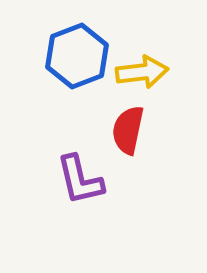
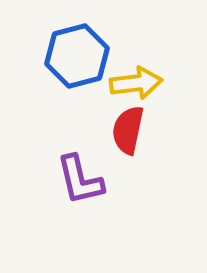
blue hexagon: rotated 6 degrees clockwise
yellow arrow: moved 6 px left, 11 px down
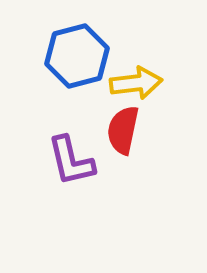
red semicircle: moved 5 px left
purple L-shape: moved 9 px left, 19 px up
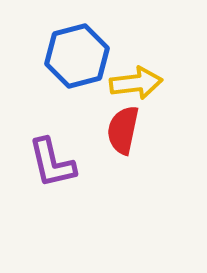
purple L-shape: moved 19 px left, 2 px down
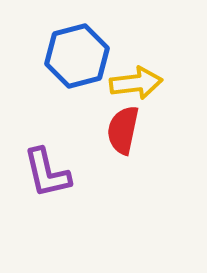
purple L-shape: moved 5 px left, 10 px down
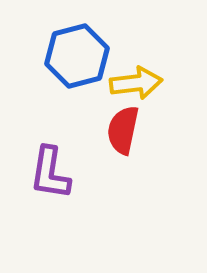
purple L-shape: moved 3 px right; rotated 22 degrees clockwise
